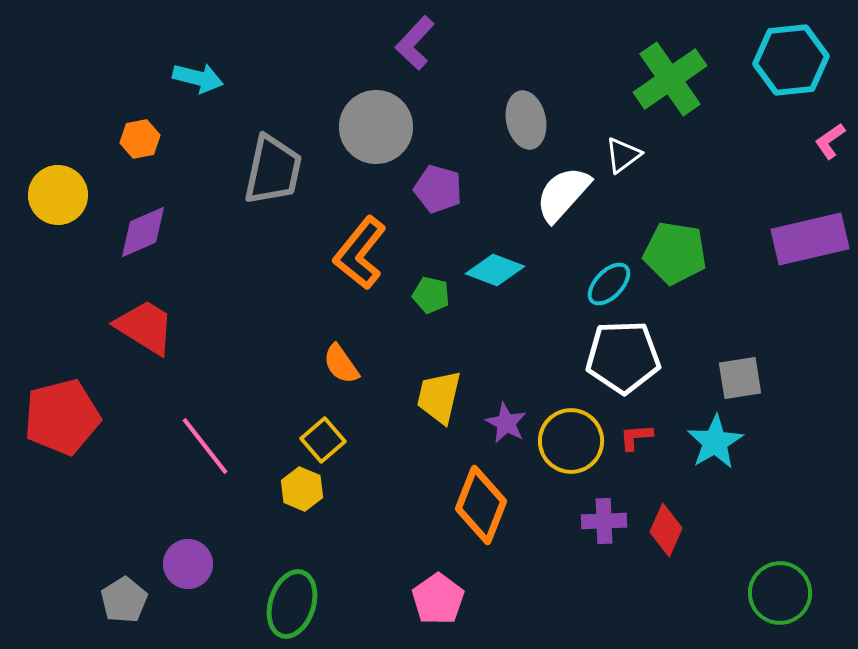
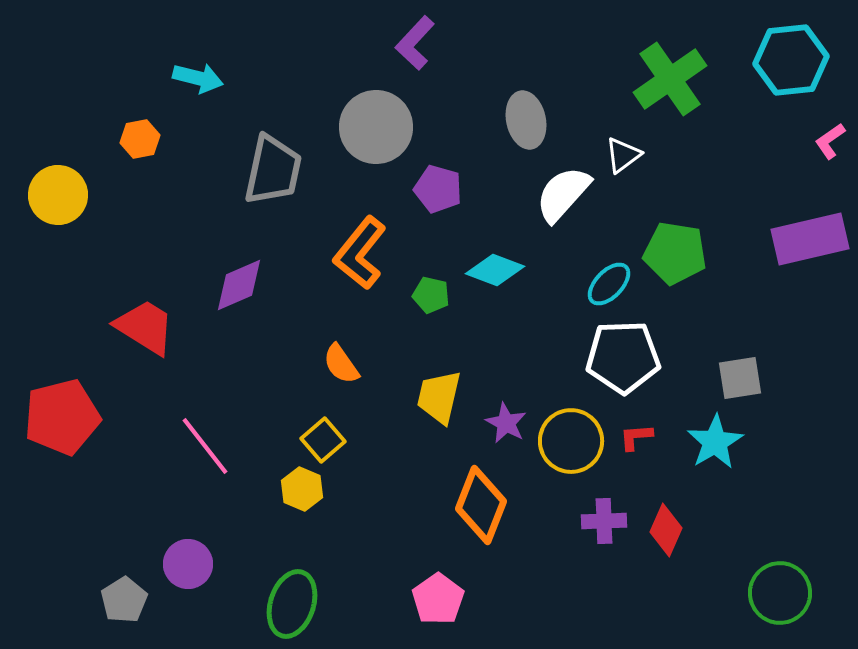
purple diamond at (143, 232): moved 96 px right, 53 px down
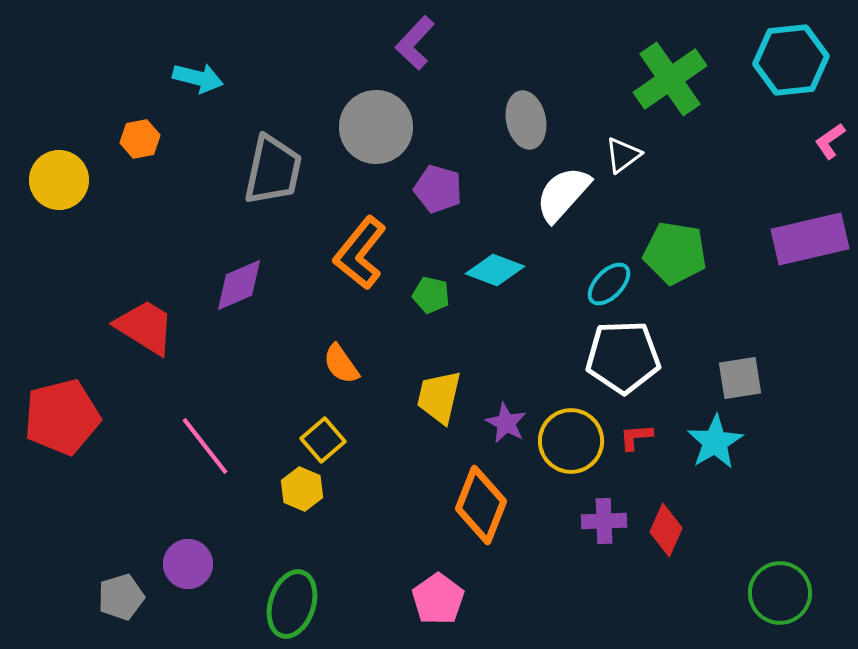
yellow circle at (58, 195): moved 1 px right, 15 px up
gray pentagon at (124, 600): moved 3 px left, 3 px up; rotated 15 degrees clockwise
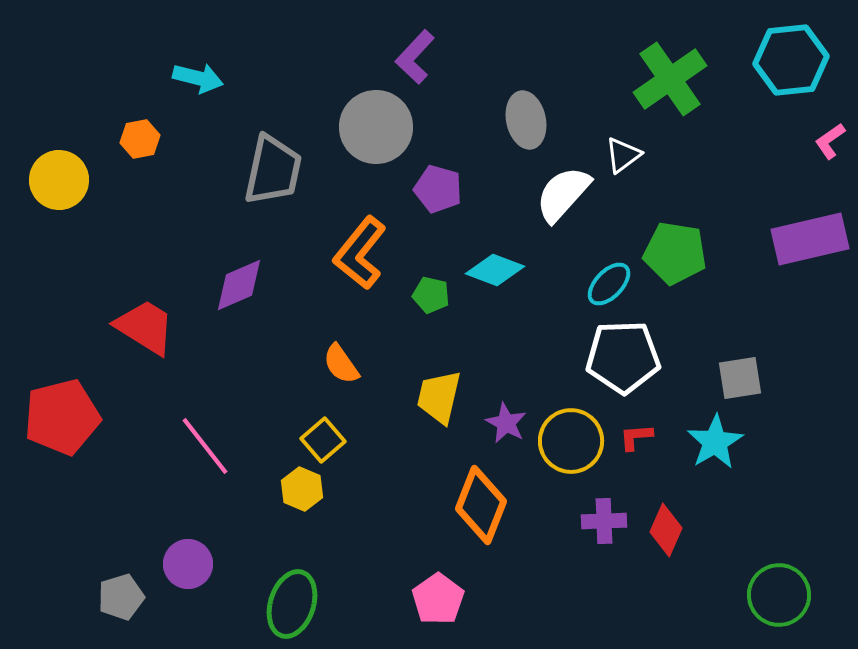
purple L-shape at (415, 43): moved 14 px down
green circle at (780, 593): moved 1 px left, 2 px down
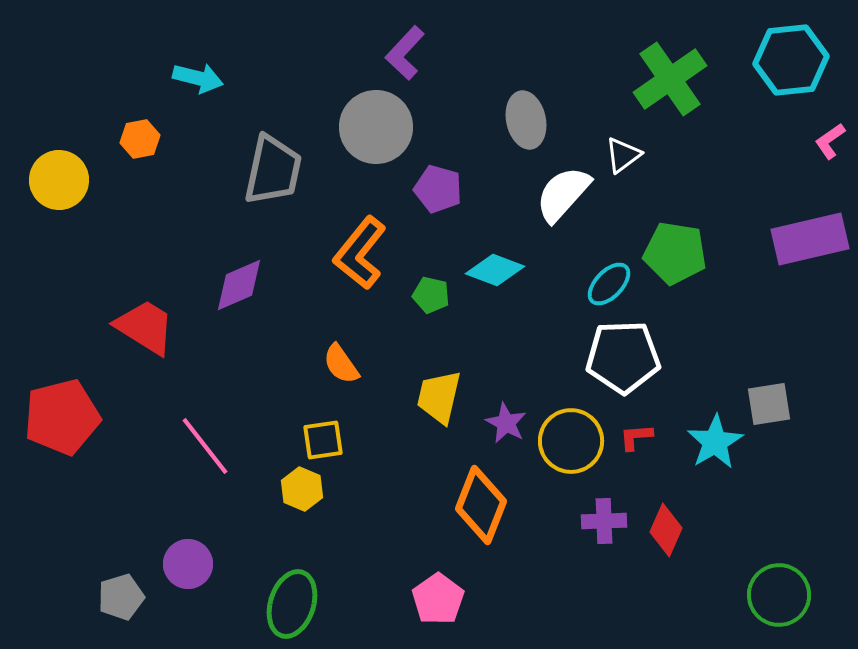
purple L-shape at (415, 57): moved 10 px left, 4 px up
gray square at (740, 378): moved 29 px right, 26 px down
yellow square at (323, 440): rotated 33 degrees clockwise
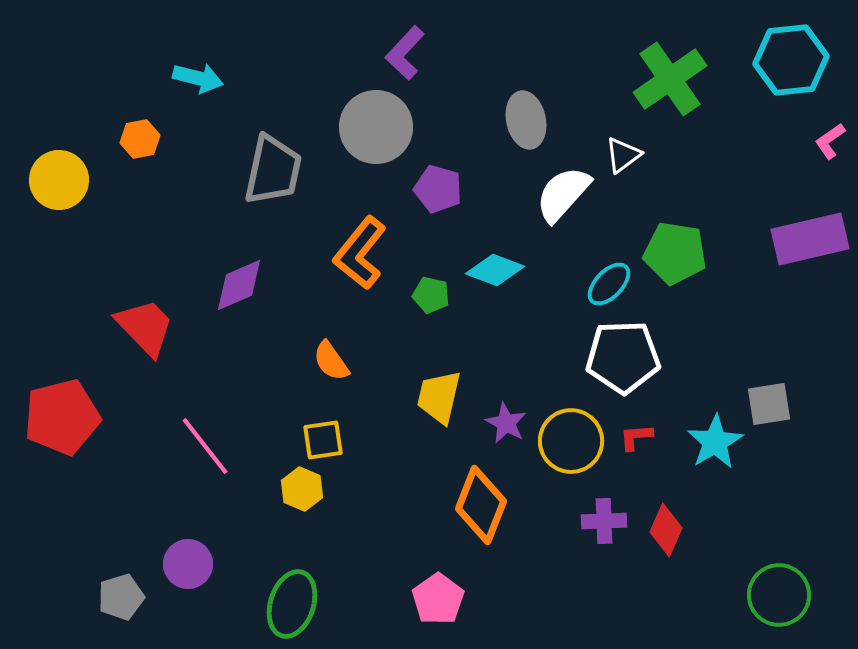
red trapezoid at (145, 327): rotated 14 degrees clockwise
orange semicircle at (341, 364): moved 10 px left, 3 px up
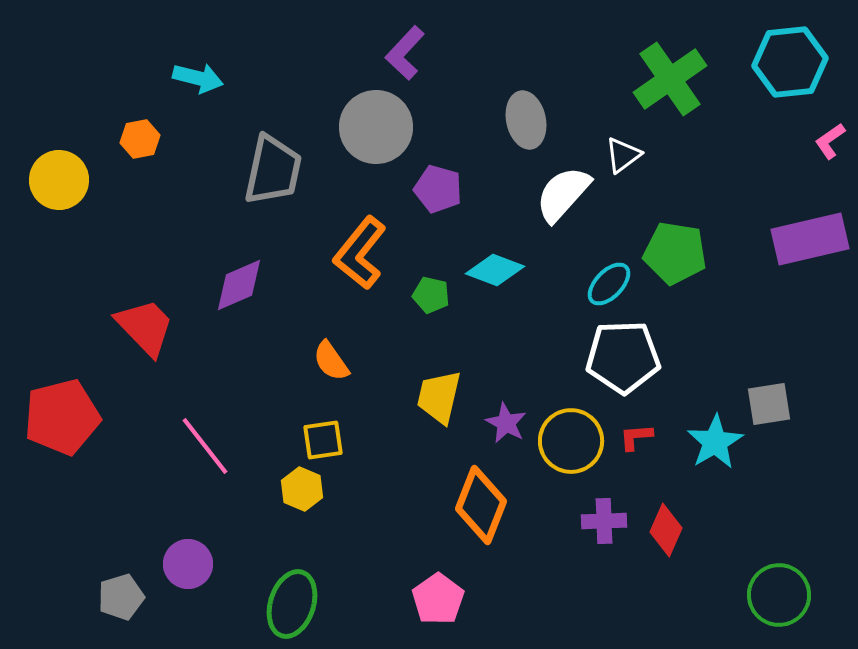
cyan hexagon at (791, 60): moved 1 px left, 2 px down
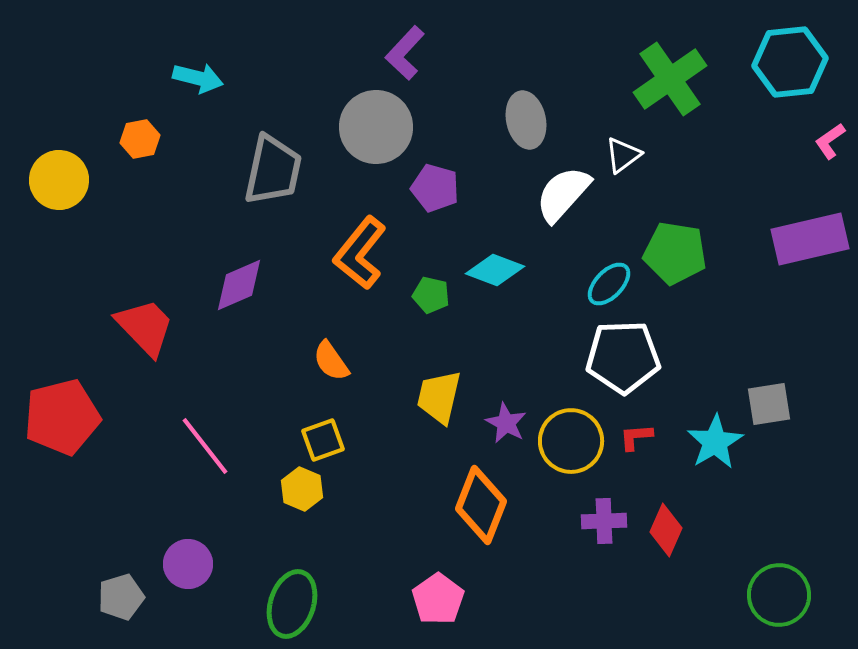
purple pentagon at (438, 189): moved 3 px left, 1 px up
yellow square at (323, 440): rotated 12 degrees counterclockwise
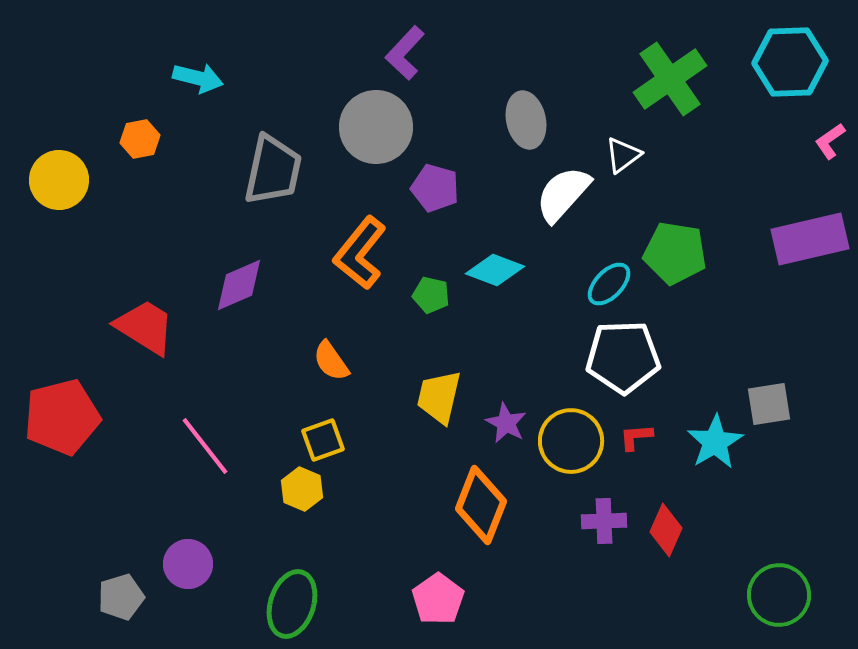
cyan hexagon at (790, 62): rotated 4 degrees clockwise
red trapezoid at (145, 327): rotated 14 degrees counterclockwise
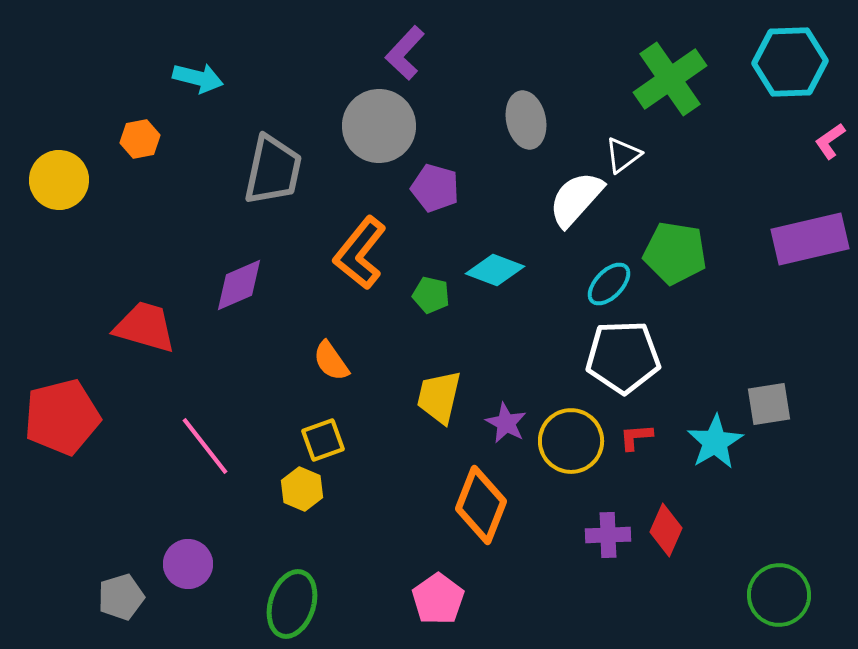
gray circle at (376, 127): moved 3 px right, 1 px up
white semicircle at (563, 194): moved 13 px right, 5 px down
red trapezoid at (145, 327): rotated 16 degrees counterclockwise
purple cross at (604, 521): moved 4 px right, 14 px down
